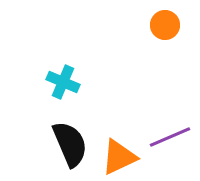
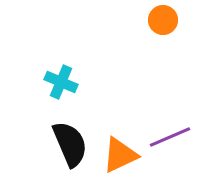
orange circle: moved 2 px left, 5 px up
cyan cross: moved 2 px left
orange triangle: moved 1 px right, 2 px up
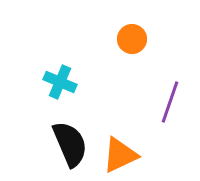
orange circle: moved 31 px left, 19 px down
cyan cross: moved 1 px left
purple line: moved 35 px up; rotated 48 degrees counterclockwise
